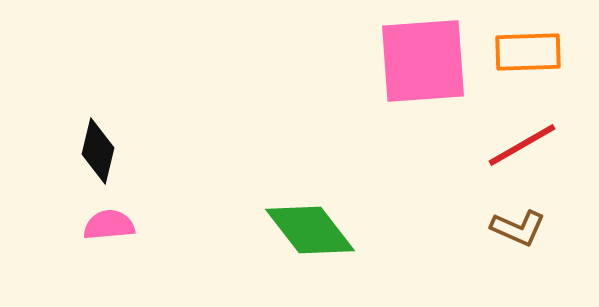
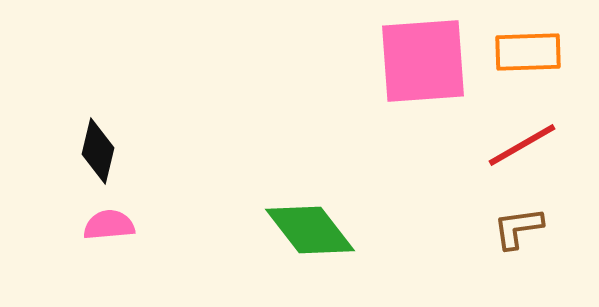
brown L-shape: rotated 148 degrees clockwise
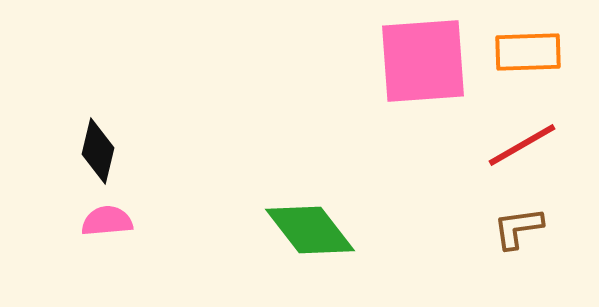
pink semicircle: moved 2 px left, 4 px up
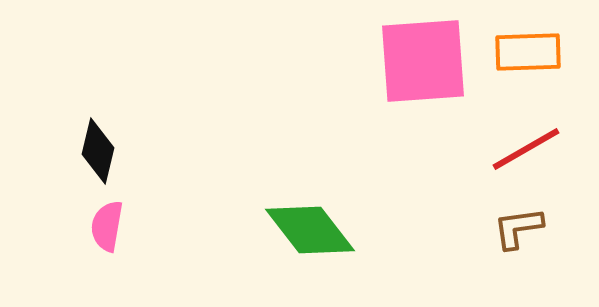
red line: moved 4 px right, 4 px down
pink semicircle: moved 5 px down; rotated 75 degrees counterclockwise
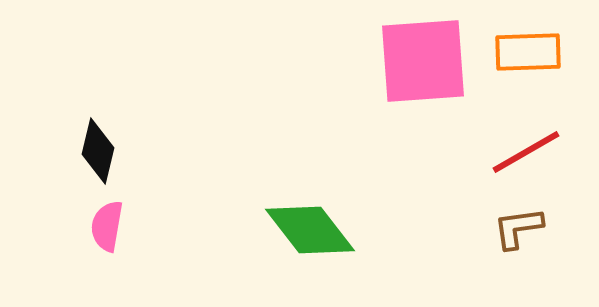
red line: moved 3 px down
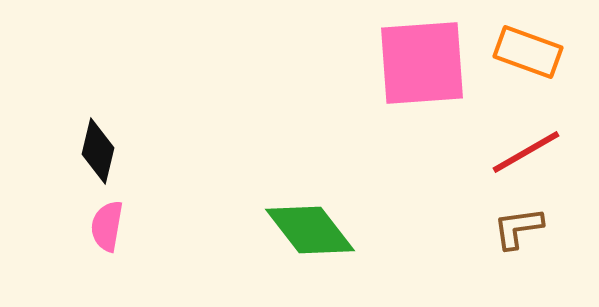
orange rectangle: rotated 22 degrees clockwise
pink square: moved 1 px left, 2 px down
